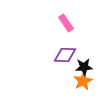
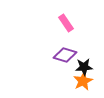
purple diamond: rotated 15 degrees clockwise
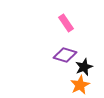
black star: rotated 18 degrees counterclockwise
orange star: moved 3 px left, 4 px down
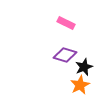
pink rectangle: rotated 30 degrees counterclockwise
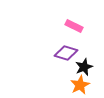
pink rectangle: moved 8 px right, 3 px down
purple diamond: moved 1 px right, 2 px up
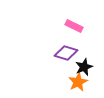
orange star: moved 2 px left, 3 px up
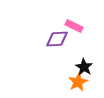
purple diamond: moved 9 px left, 14 px up; rotated 20 degrees counterclockwise
black star: rotated 18 degrees counterclockwise
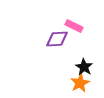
orange star: moved 2 px right, 1 px down
